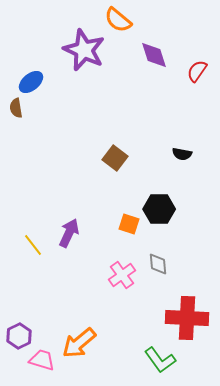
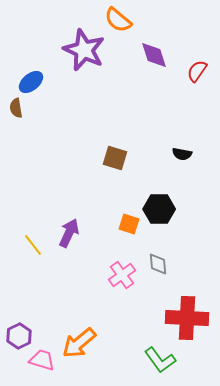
brown square: rotated 20 degrees counterclockwise
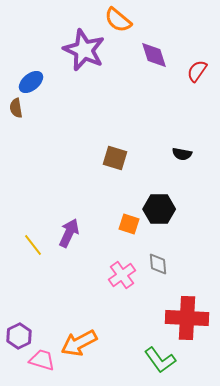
orange arrow: rotated 12 degrees clockwise
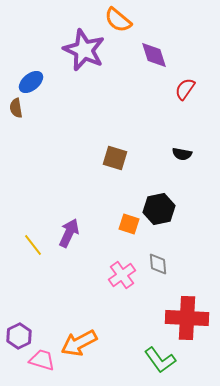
red semicircle: moved 12 px left, 18 px down
black hexagon: rotated 12 degrees counterclockwise
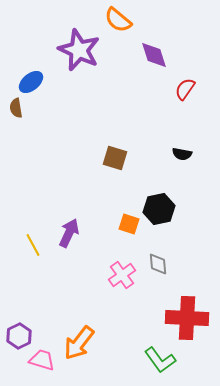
purple star: moved 5 px left
yellow line: rotated 10 degrees clockwise
orange arrow: rotated 24 degrees counterclockwise
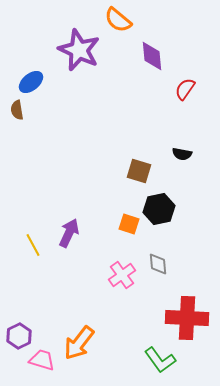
purple diamond: moved 2 px left, 1 px down; rotated 12 degrees clockwise
brown semicircle: moved 1 px right, 2 px down
brown square: moved 24 px right, 13 px down
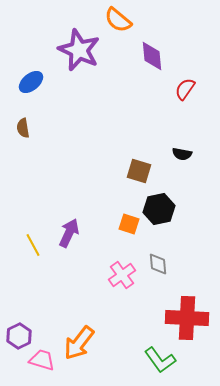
brown semicircle: moved 6 px right, 18 px down
